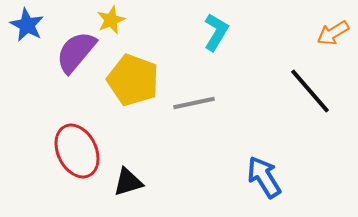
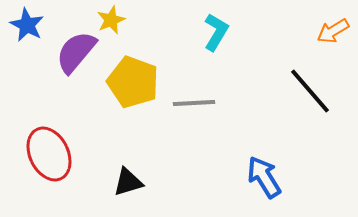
orange arrow: moved 2 px up
yellow pentagon: moved 2 px down
gray line: rotated 9 degrees clockwise
red ellipse: moved 28 px left, 3 px down
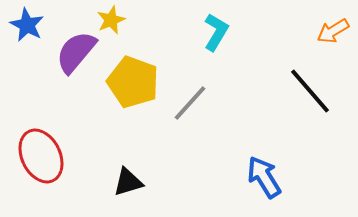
gray line: moved 4 px left; rotated 45 degrees counterclockwise
red ellipse: moved 8 px left, 2 px down
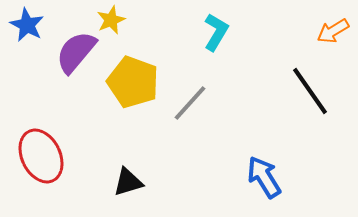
black line: rotated 6 degrees clockwise
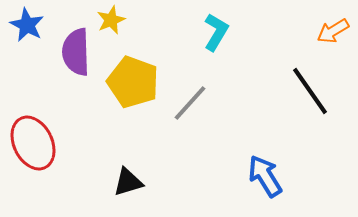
purple semicircle: rotated 42 degrees counterclockwise
red ellipse: moved 8 px left, 13 px up
blue arrow: moved 1 px right, 1 px up
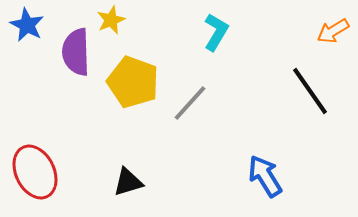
red ellipse: moved 2 px right, 29 px down
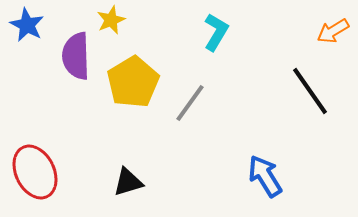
purple semicircle: moved 4 px down
yellow pentagon: rotated 21 degrees clockwise
gray line: rotated 6 degrees counterclockwise
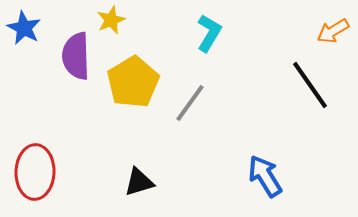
blue star: moved 3 px left, 3 px down
cyan L-shape: moved 7 px left, 1 px down
black line: moved 6 px up
red ellipse: rotated 28 degrees clockwise
black triangle: moved 11 px right
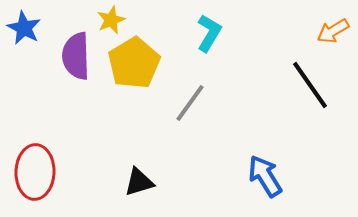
yellow pentagon: moved 1 px right, 19 px up
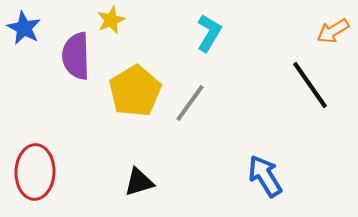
yellow pentagon: moved 1 px right, 28 px down
